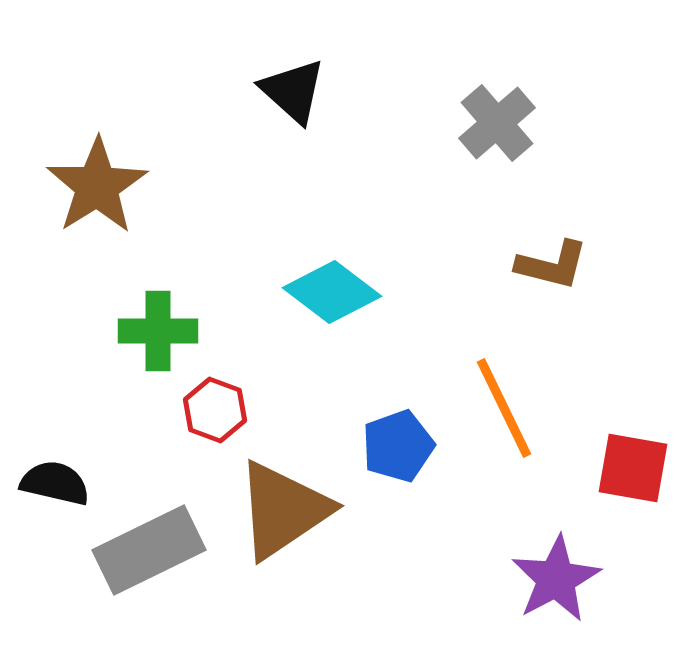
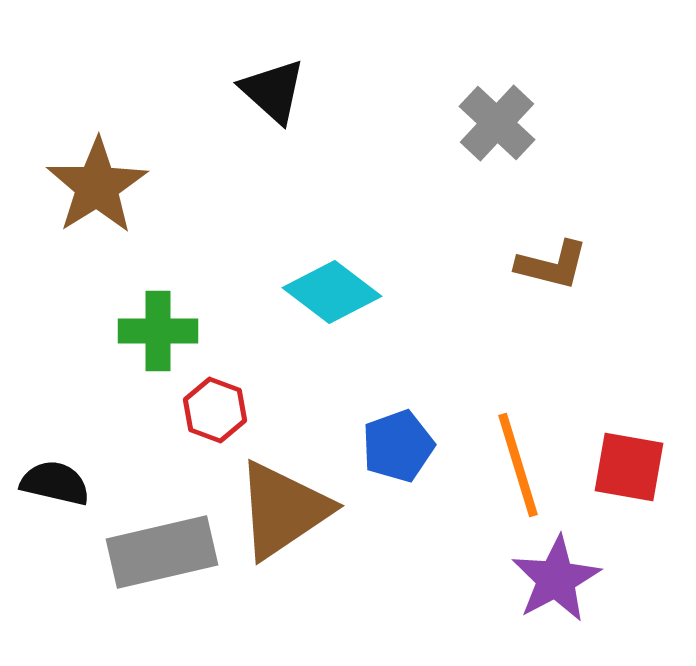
black triangle: moved 20 px left
gray cross: rotated 6 degrees counterclockwise
orange line: moved 14 px right, 57 px down; rotated 9 degrees clockwise
red square: moved 4 px left, 1 px up
gray rectangle: moved 13 px right, 2 px down; rotated 13 degrees clockwise
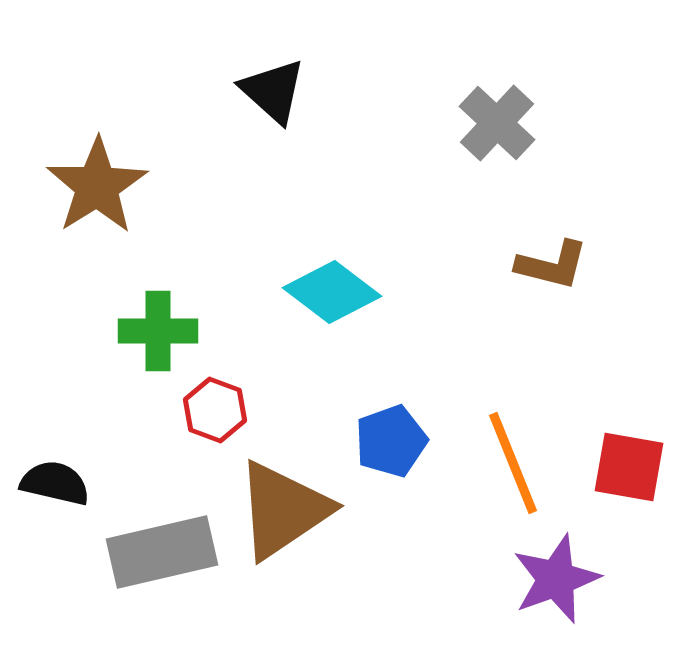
blue pentagon: moved 7 px left, 5 px up
orange line: moved 5 px left, 2 px up; rotated 5 degrees counterclockwise
purple star: rotated 8 degrees clockwise
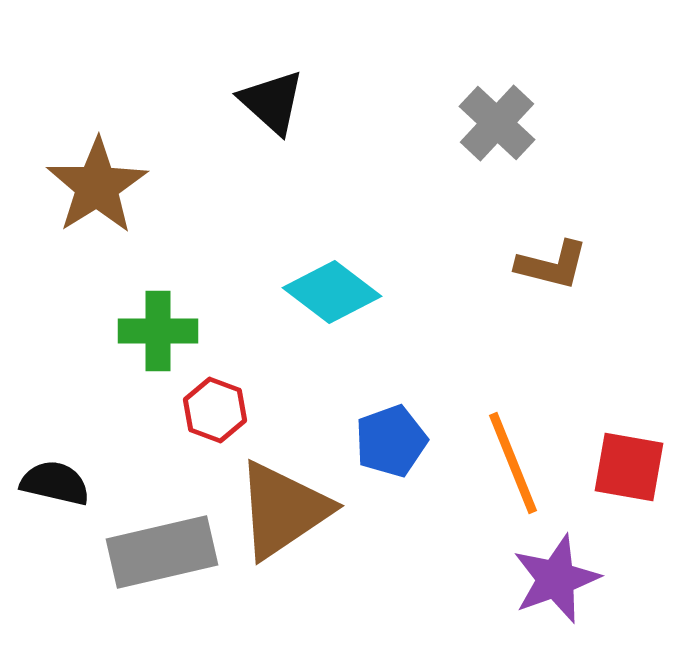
black triangle: moved 1 px left, 11 px down
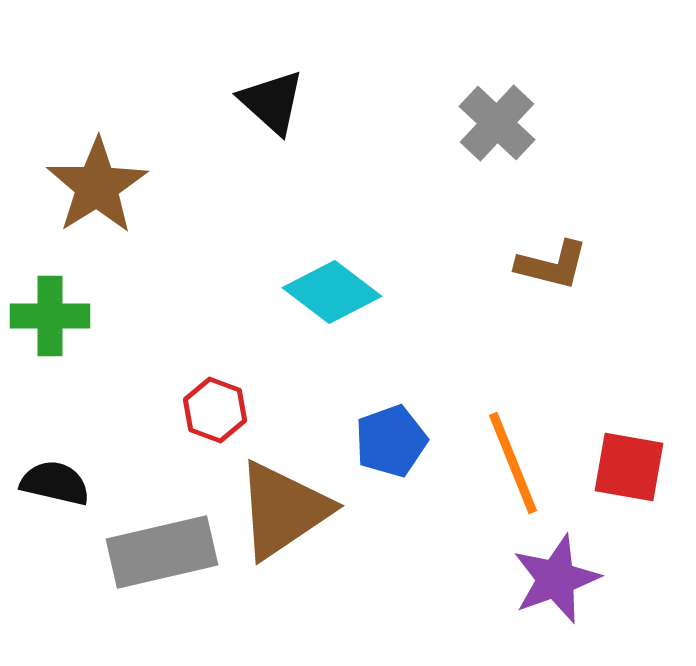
green cross: moved 108 px left, 15 px up
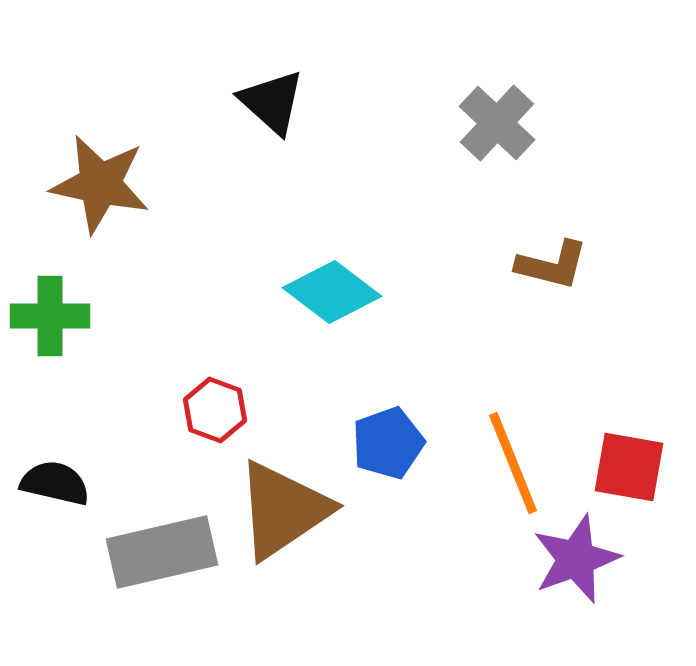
brown star: moved 3 px right, 2 px up; rotated 28 degrees counterclockwise
blue pentagon: moved 3 px left, 2 px down
purple star: moved 20 px right, 20 px up
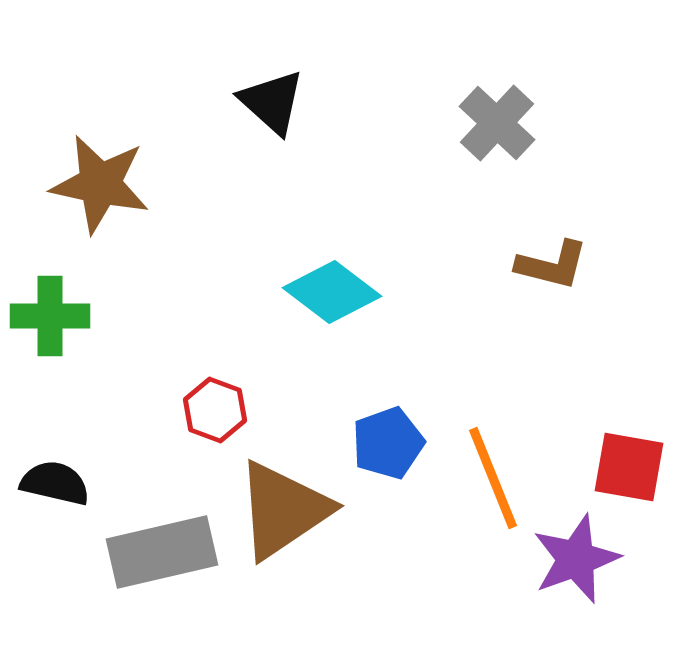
orange line: moved 20 px left, 15 px down
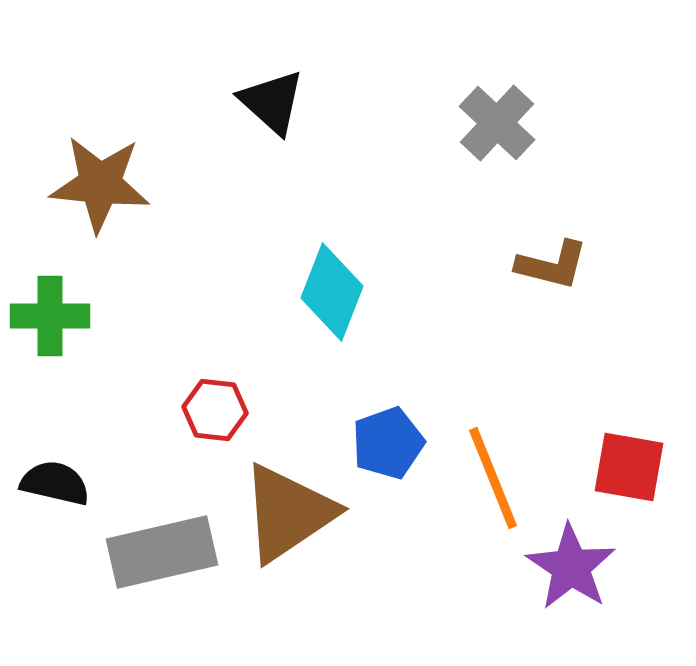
brown star: rotated 6 degrees counterclockwise
cyan diamond: rotated 74 degrees clockwise
red hexagon: rotated 14 degrees counterclockwise
brown triangle: moved 5 px right, 3 px down
purple star: moved 5 px left, 8 px down; rotated 18 degrees counterclockwise
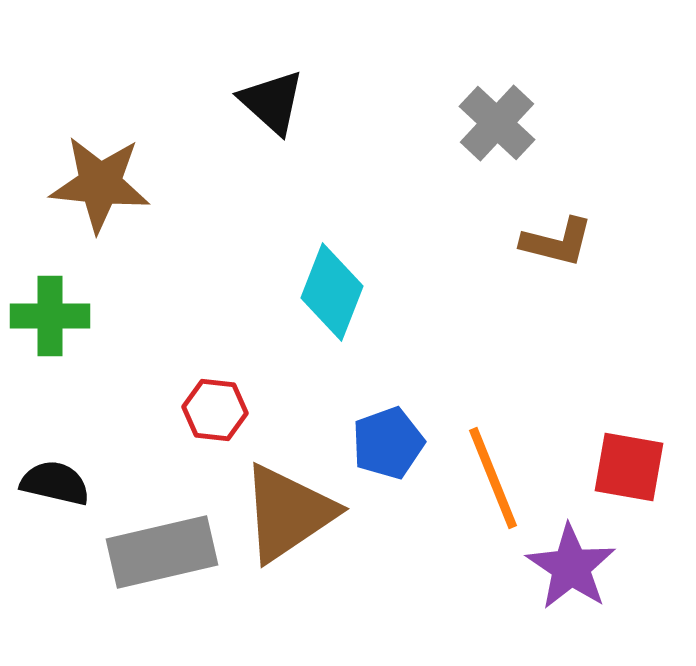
brown L-shape: moved 5 px right, 23 px up
